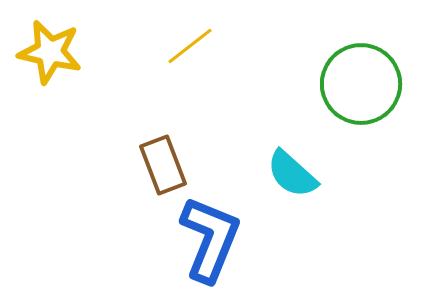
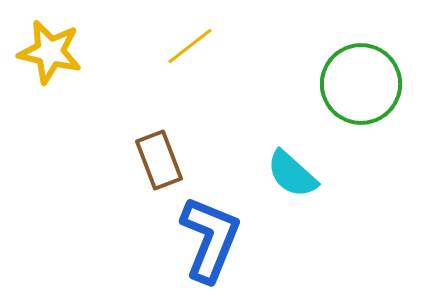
brown rectangle: moved 4 px left, 5 px up
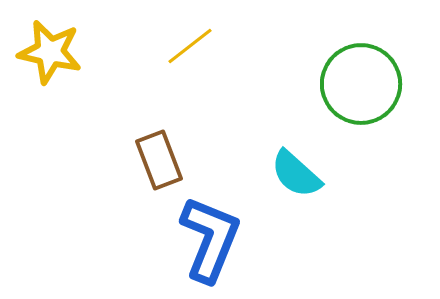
cyan semicircle: moved 4 px right
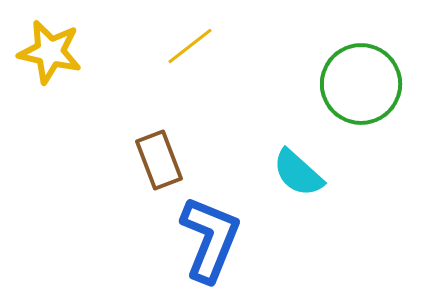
cyan semicircle: moved 2 px right, 1 px up
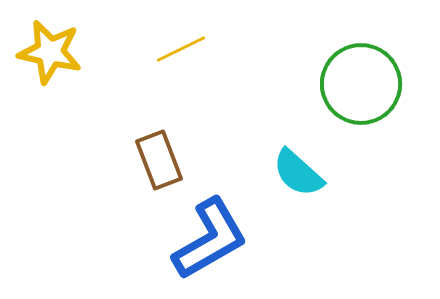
yellow line: moved 9 px left, 3 px down; rotated 12 degrees clockwise
blue L-shape: rotated 38 degrees clockwise
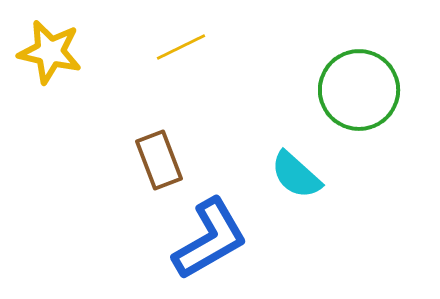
yellow line: moved 2 px up
green circle: moved 2 px left, 6 px down
cyan semicircle: moved 2 px left, 2 px down
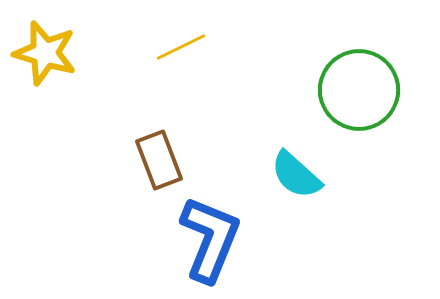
yellow star: moved 5 px left, 1 px down; rotated 4 degrees clockwise
blue L-shape: rotated 38 degrees counterclockwise
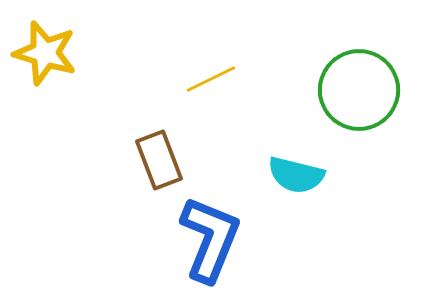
yellow line: moved 30 px right, 32 px down
cyan semicircle: rotated 28 degrees counterclockwise
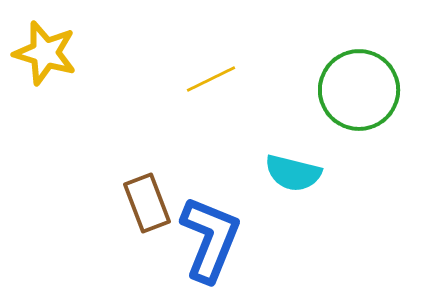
brown rectangle: moved 12 px left, 43 px down
cyan semicircle: moved 3 px left, 2 px up
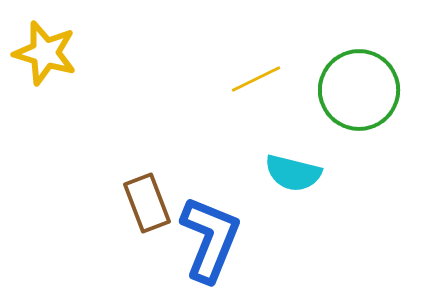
yellow line: moved 45 px right
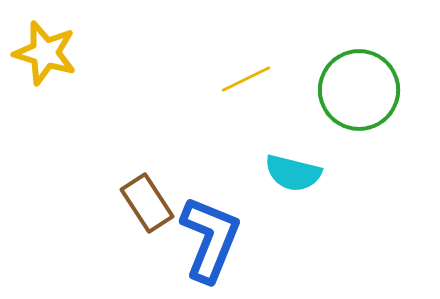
yellow line: moved 10 px left
brown rectangle: rotated 12 degrees counterclockwise
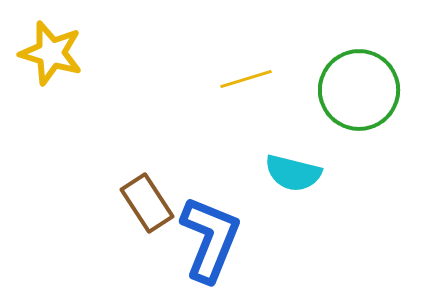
yellow star: moved 6 px right
yellow line: rotated 9 degrees clockwise
